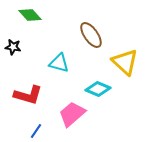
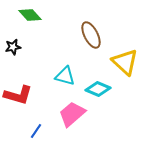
brown ellipse: rotated 8 degrees clockwise
black star: rotated 21 degrees counterclockwise
cyan triangle: moved 6 px right, 13 px down
red L-shape: moved 10 px left
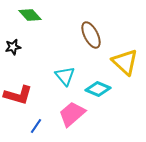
cyan triangle: rotated 35 degrees clockwise
blue line: moved 5 px up
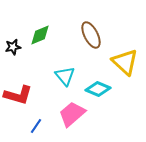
green diamond: moved 10 px right, 20 px down; rotated 70 degrees counterclockwise
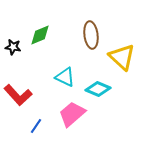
brown ellipse: rotated 20 degrees clockwise
black star: rotated 21 degrees clockwise
yellow triangle: moved 3 px left, 5 px up
cyan triangle: moved 1 px down; rotated 25 degrees counterclockwise
red L-shape: rotated 32 degrees clockwise
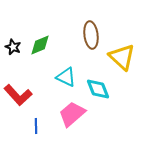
green diamond: moved 10 px down
black star: rotated 14 degrees clockwise
cyan triangle: moved 1 px right
cyan diamond: rotated 45 degrees clockwise
blue line: rotated 35 degrees counterclockwise
